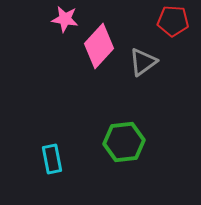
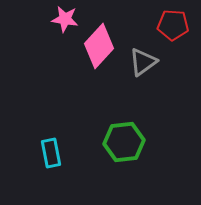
red pentagon: moved 4 px down
cyan rectangle: moved 1 px left, 6 px up
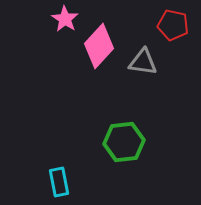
pink star: rotated 24 degrees clockwise
red pentagon: rotated 8 degrees clockwise
gray triangle: rotated 44 degrees clockwise
cyan rectangle: moved 8 px right, 29 px down
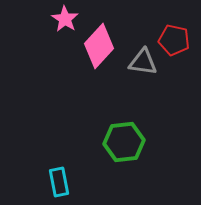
red pentagon: moved 1 px right, 15 px down
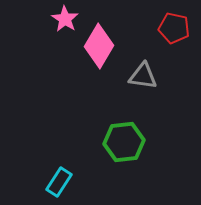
red pentagon: moved 12 px up
pink diamond: rotated 12 degrees counterclockwise
gray triangle: moved 14 px down
cyan rectangle: rotated 44 degrees clockwise
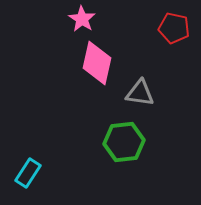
pink star: moved 17 px right
pink diamond: moved 2 px left, 17 px down; rotated 18 degrees counterclockwise
gray triangle: moved 3 px left, 17 px down
cyan rectangle: moved 31 px left, 9 px up
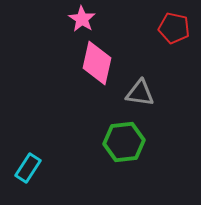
cyan rectangle: moved 5 px up
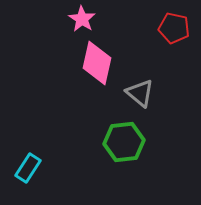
gray triangle: rotated 32 degrees clockwise
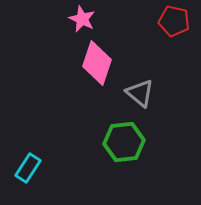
pink star: rotated 8 degrees counterclockwise
red pentagon: moved 7 px up
pink diamond: rotated 6 degrees clockwise
